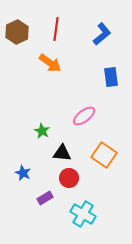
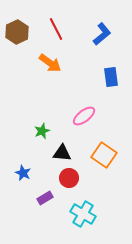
red line: rotated 35 degrees counterclockwise
green star: rotated 21 degrees clockwise
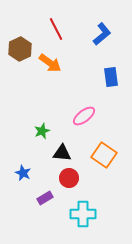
brown hexagon: moved 3 px right, 17 px down
cyan cross: rotated 30 degrees counterclockwise
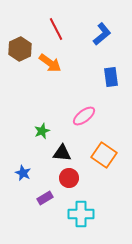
cyan cross: moved 2 px left
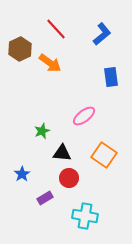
red line: rotated 15 degrees counterclockwise
blue star: moved 1 px left, 1 px down; rotated 14 degrees clockwise
cyan cross: moved 4 px right, 2 px down; rotated 10 degrees clockwise
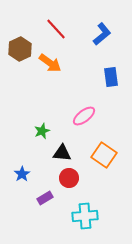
cyan cross: rotated 15 degrees counterclockwise
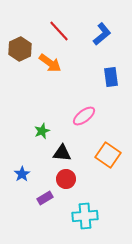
red line: moved 3 px right, 2 px down
orange square: moved 4 px right
red circle: moved 3 px left, 1 px down
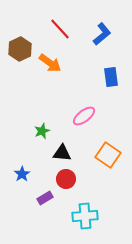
red line: moved 1 px right, 2 px up
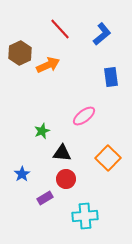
brown hexagon: moved 4 px down
orange arrow: moved 2 px left, 2 px down; rotated 60 degrees counterclockwise
orange square: moved 3 px down; rotated 10 degrees clockwise
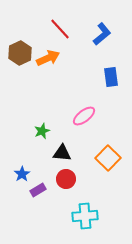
orange arrow: moved 7 px up
purple rectangle: moved 7 px left, 8 px up
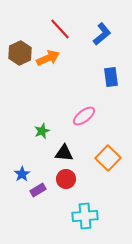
black triangle: moved 2 px right
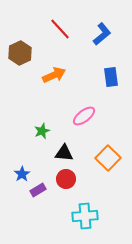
orange arrow: moved 6 px right, 17 px down
